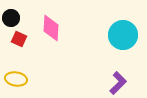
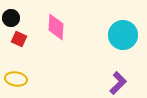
pink diamond: moved 5 px right, 1 px up
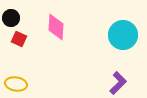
yellow ellipse: moved 5 px down
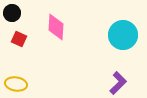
black circle: moved 1 px right, 5 px up
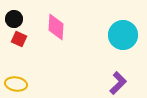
black circle: moved 2 px right, 6 px down
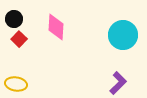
red square: rotated 21 degrees clockwise
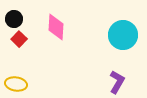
purple L-shape: moved 1 px left, 1 px up; rotated 15 degrees counterclockwise
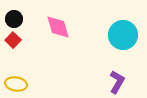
pink diamond: moved 2 px right; rotated 20 degrees counterclockwise
red square: moved 6 px left, 1 px down
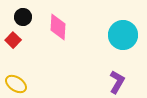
black circle: moved 9 px right, 2 px up
pink diamond: rotated 20 degrees clockwise
yellow ellipse: rotated 25 degrees clockwise
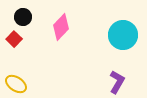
pink diamond: moved 3 px right; rotated 40 degrees clockwise
red square: moved 1 px right, 1 px up
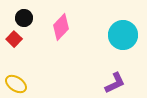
black circle: moved 1 px right, 1 px down
purple L-shape: moved 2 px left, 1 px down; rotated 35 degrees clockwise
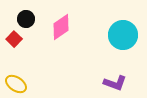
black circle: moved 2 px right, 1 px down
pink diamond: rotated 12 degrees clockwise
purple L-shape: rotated 45 degrees clockwise
